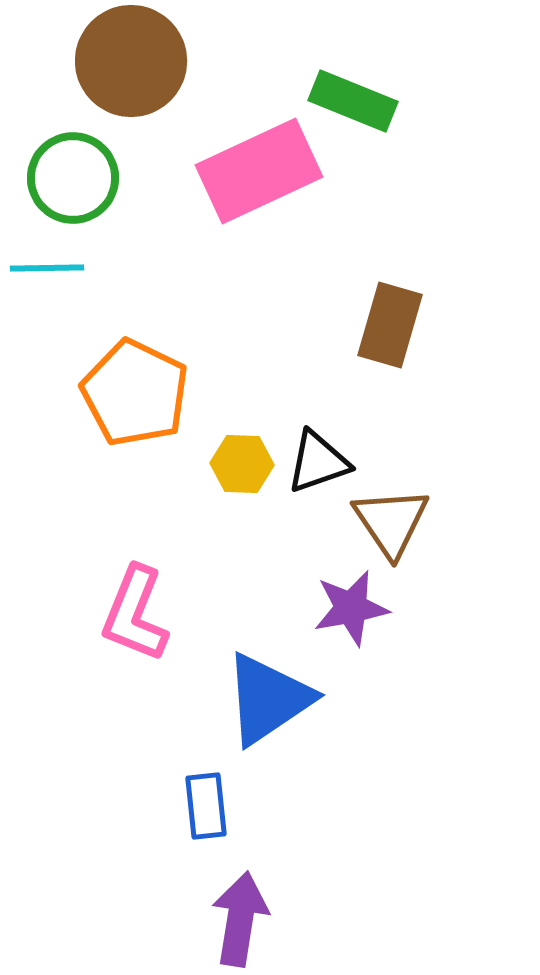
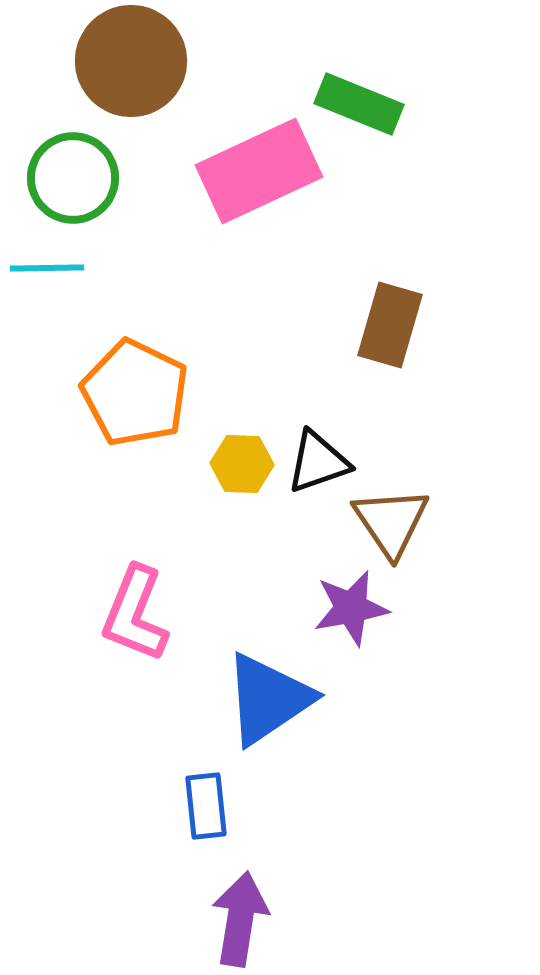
green rectangle: moved 6 px right, 3 px down
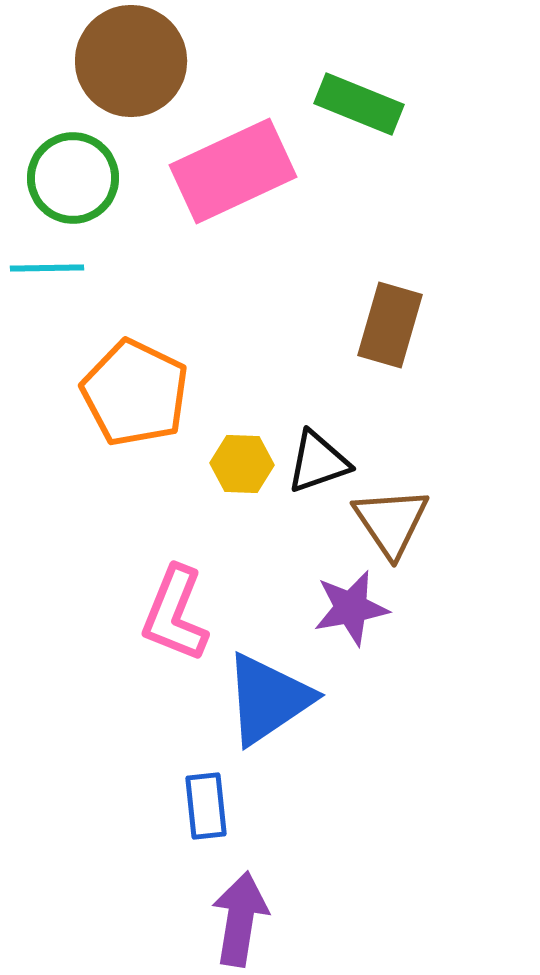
pink rectangle: moved 26 px left
pink L-shape: moved 40 px right
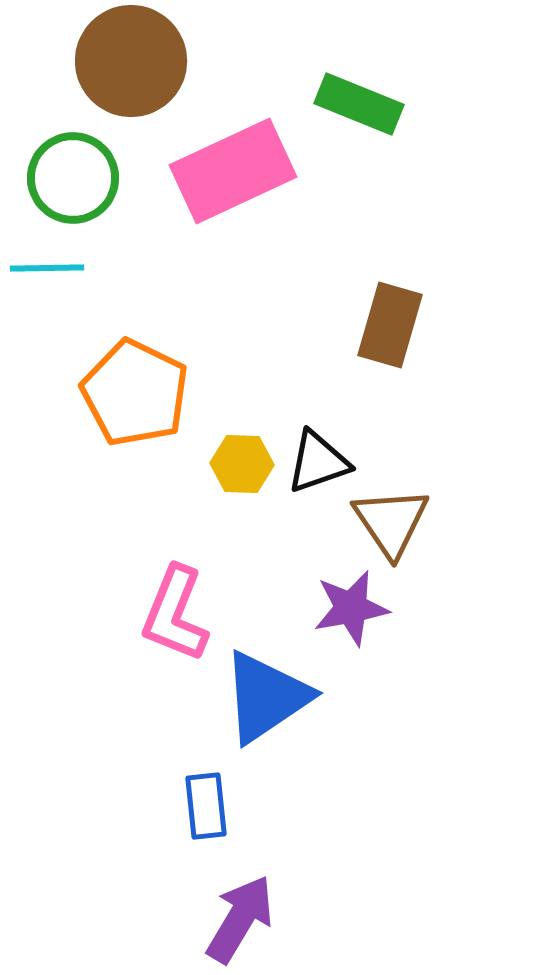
blue triangle: moved 2 px left, 2 px up
purple arrow: rotated 22 degrees clockwise
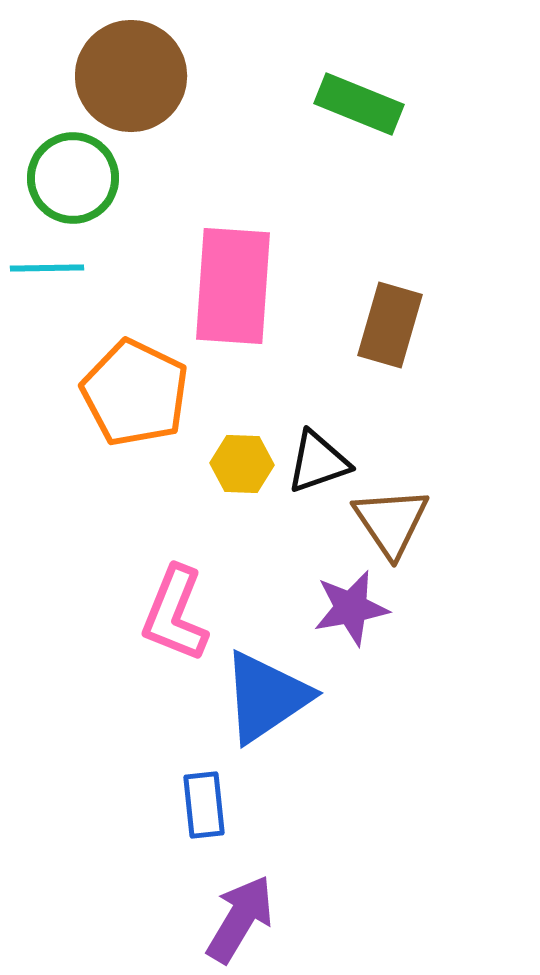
brown circle: moved 15 px down
pink rectangle: moved 115 px down; rotated 61 degrees counterclockwise
blue rectangle: moved 2 px left, 1 px up
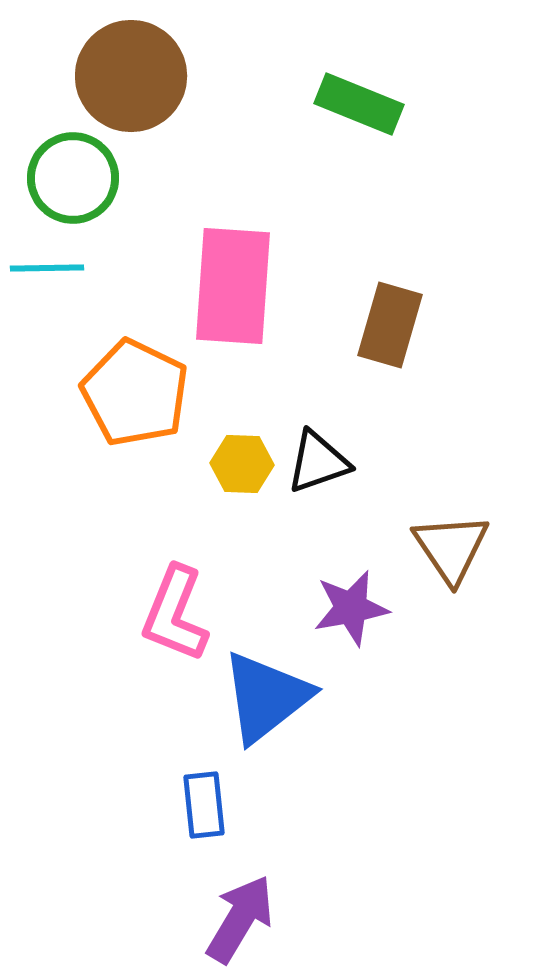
brown triangle: moved 60 px right, 26 px down
blue triangle: rotated 4 degrees counterclockwise
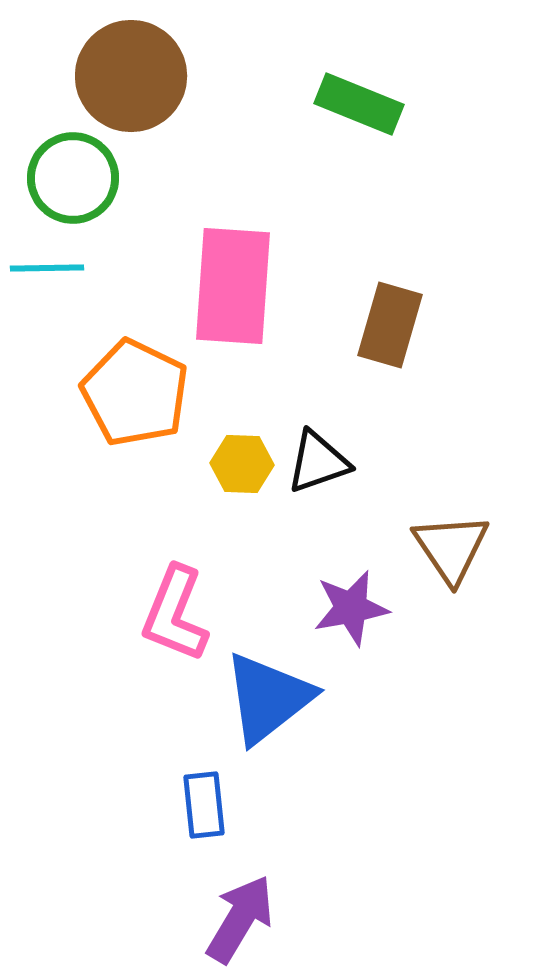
blue triangle: moved 2 px right, 1 px down
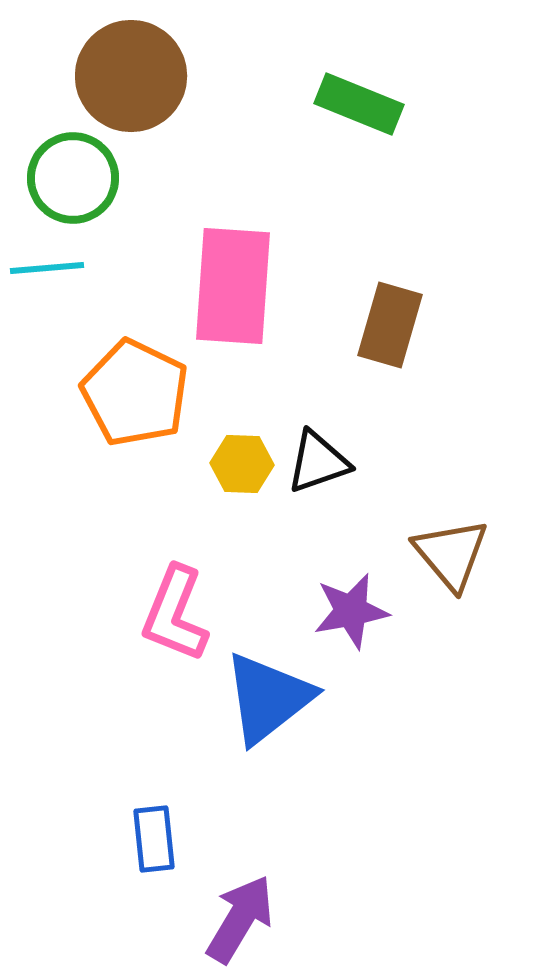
cyan line: rotated 4 degrees counterclockwise
brown triangle: moved 6 px down; rotated 6 degrees counterclockwise
purple star: moved 3 px down
blue rectangle: moved 50 px left, 34 px down
